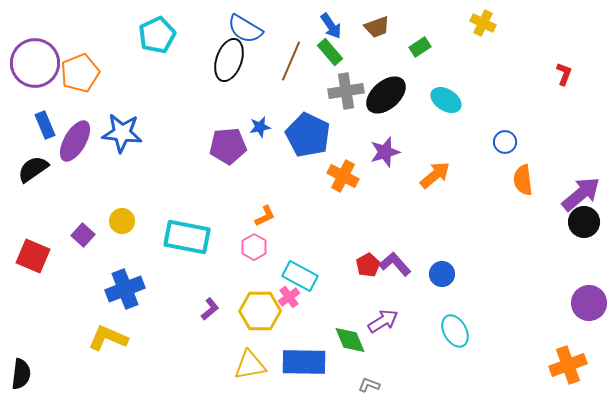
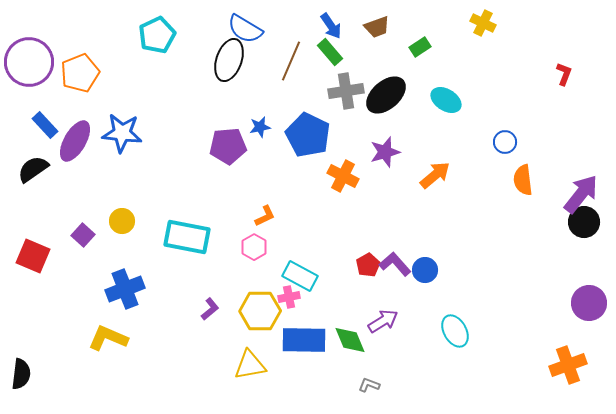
purple circle at (35, 63): moved 6 px left, 1 px up
blue rectangle at (45, 125): rotated 20 degrees counterclockwise
purple arrow at (581, 194): rotated 12 degrees counterclockwise
blue circle at (442, 274): moved 17 px left, 4 px up
pink cross at (289, 297): rotated 25 degrees clockwise
blue rectangle at (304, 362): moved 22 px up
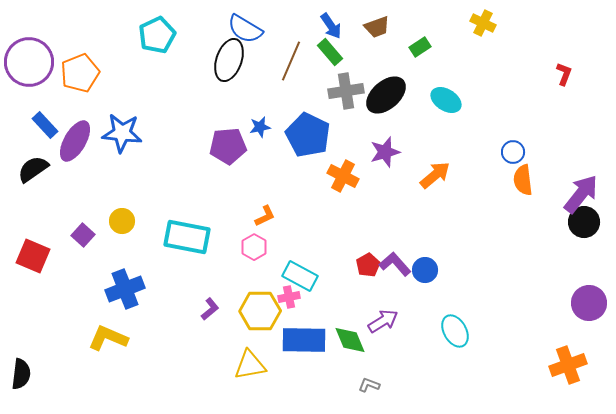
blue circle at (505, 142): moved 8 px right, 10 px down
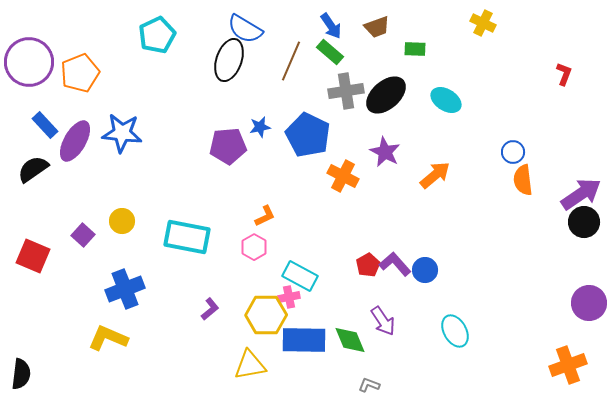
green rectangle at (420, 47): moved 5 px left, 2 px down; rotated 35 degrees clockwise
green rectangle at (330, 52): rotated 8 degrees counterclockwise
purple star at (385, 152): rotated 28 degrees counterclockwise
purple arrow at (581, 194): rotated 18 degrees clockwise
yellow hexagon at (260, 311): moved 6 px right, 4 px down
purple arrow at (383, 321): rotated 88 degrees clockwise
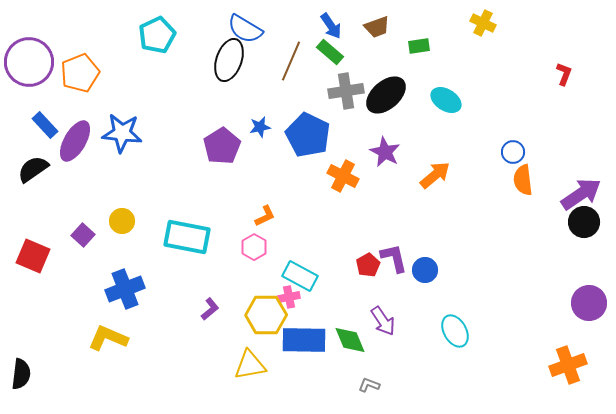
green rectangle at (415, 49): moved 4 px right, 3 px up; rotated 10 degrees counterclockwise
purple pentagon at (228, 146): moved 6 px left; rotated 27 degrees counterclockwise
purple L-shape at (395, 264): moved 1 px left, 6 px up; rotated 28 degrees clockwise
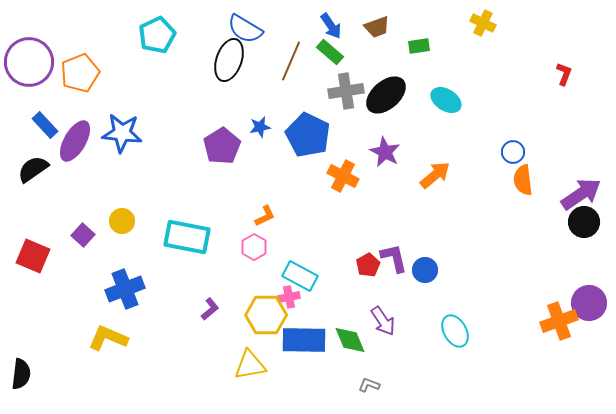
orange cross at (568, 365): moved 9 px left, 44 px up
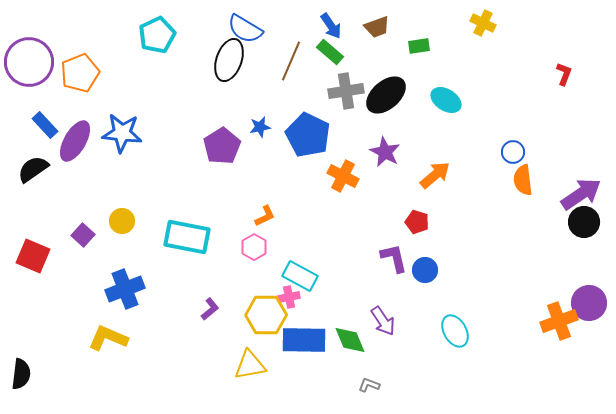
red pentagon at (368, 265): moved 49 px right, 43 px up; rotated 25 degrees counterclockwise
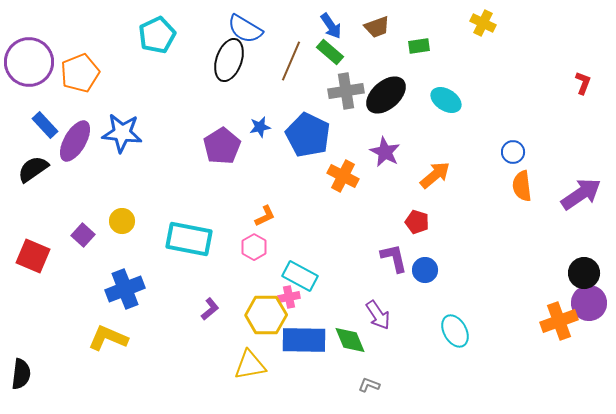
red L-shape at (564, 74): moved 19 px right, 9 px down
orange semicircle at (523, 180): moved 1 px left, 6 px down
black circle at (584, 222): moved 51 px down
cyan rectangle at (187, 237): moved 2 px right, 2 px down
purple arrow at (383, 321): moved 5 px left, 6 px up
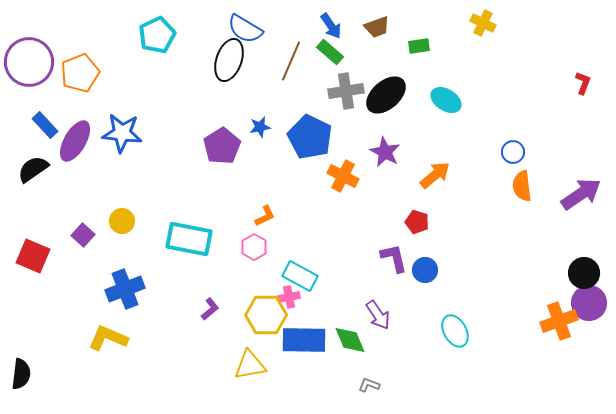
blue pentagon at (308, 135): moved 2 px right, 2 px down
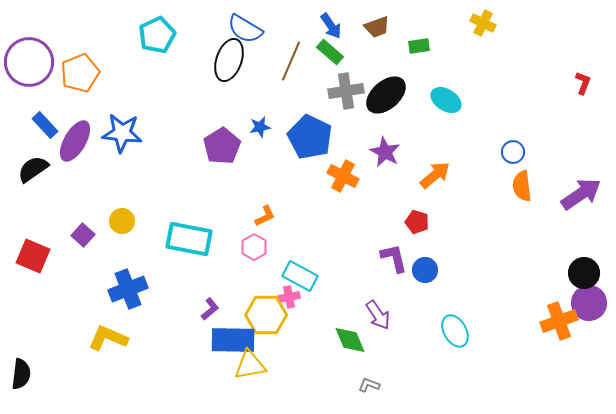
blue cross at (125, 289): moved 3 px right
blue rectangle at (304, 340): moved 71 px left
